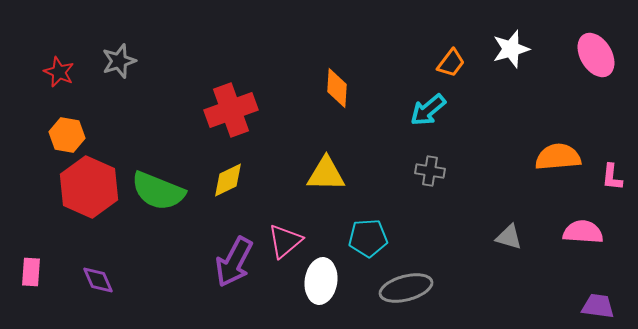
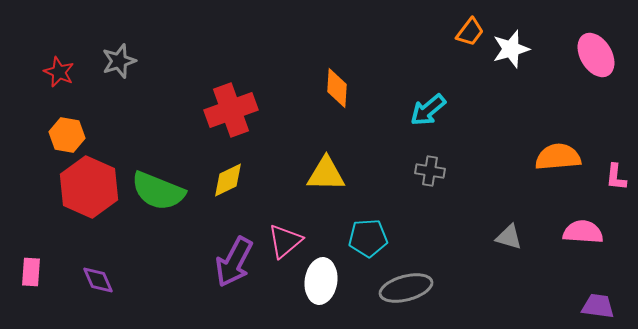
orange trapezoid: moved 19 px right, 31 px up
pink L-shape: moved 4 px right
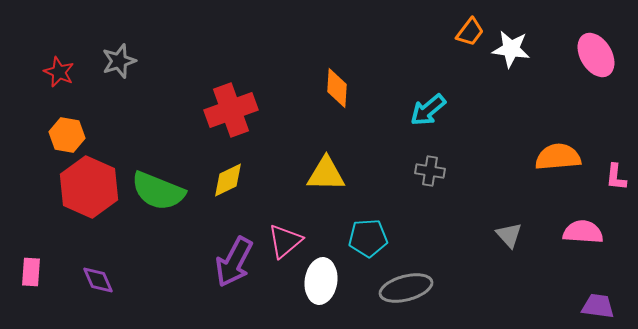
white star: rotated 24 degrees clockwise
gray triangle: moved 2 px up; rotated 32 degrees clockwise
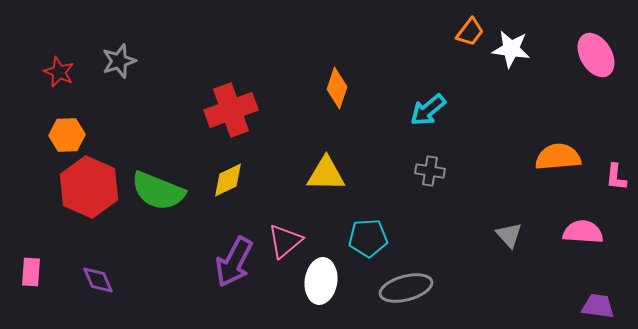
orange diamond: rotated 15 degrees clockwise
orange hexagon: rotated 12 degrees counterclockwise
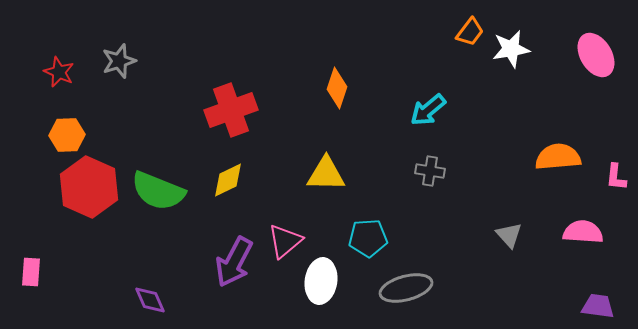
white star: rotated 18 degrees counterclockwise
purple diamond: moved 52 px right, 20 px down
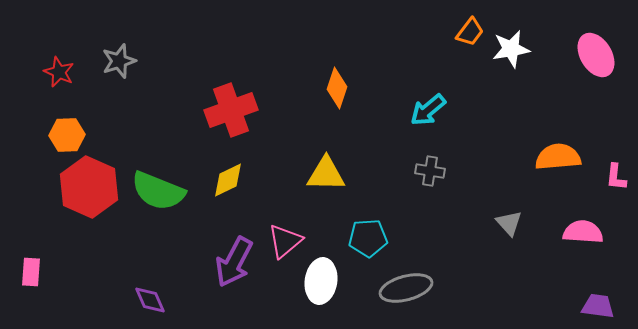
gray triangle: moved 12 px up
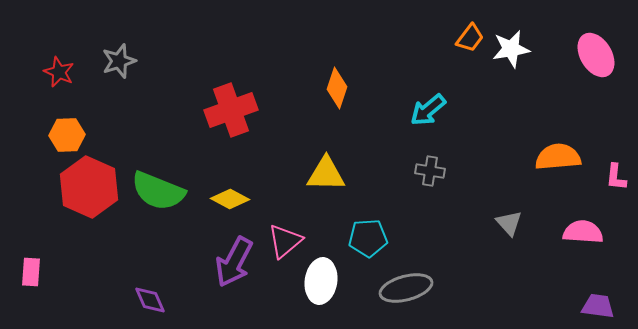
orange trapezoid: moved 6 px down
yellow diamond: moved 2 px right, 19 px down; rotated 54 degrees clockwise
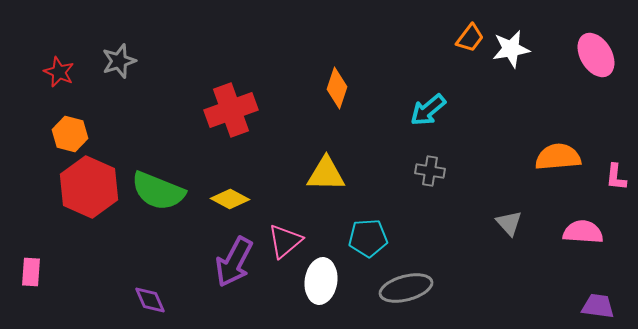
orange hexagon: moved 3 px right, 1 px up; rotated 16 degrees clockwise
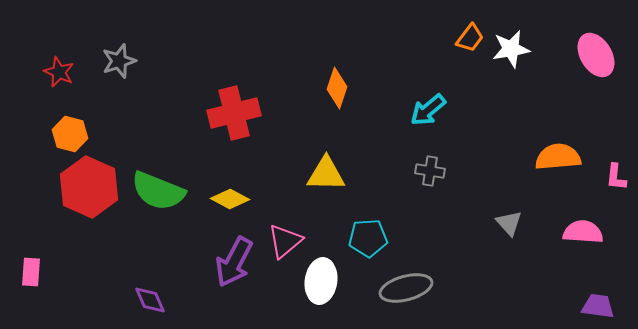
red cross: moved 3 px right, 3 px down; rotated 6 degrees clockwise
